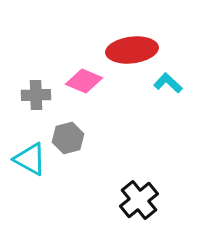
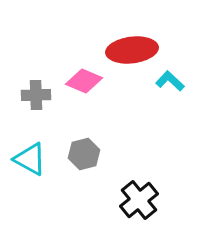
cyan L-shape: moved 2 px right, 2 px up
gray hexagon: moved 16 px right, 16 px down
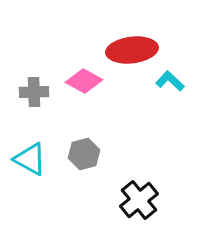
pink diamond: rotated 6 degrees clockwise
gray cross: moved 2 px left, 3 px up
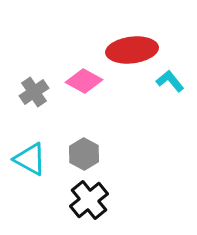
cyan L-shape: rotated 8 degrees clockwise
gray cross: rotated 32 degrees counterclockwise
gray hexagon: rotated 16 degrees counterclockwise
black cross: moved 50 px left
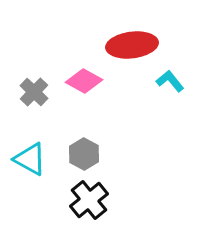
red ellipse: moved 5 px up
gray cross: rotated 12 degrees counterclockwise
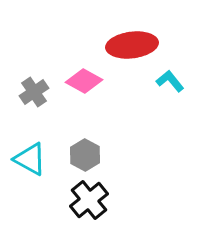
gray cross: rotated 12 degrees clockwise
gray hexagon: moved 1 px right, 1 px down
